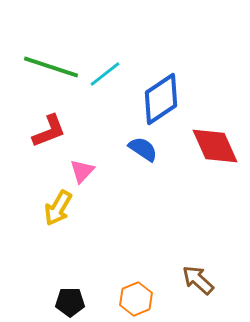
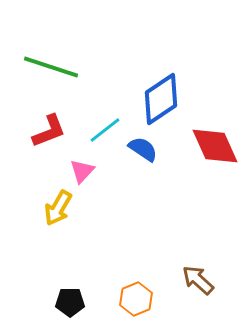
cyan line: moved 56 px down
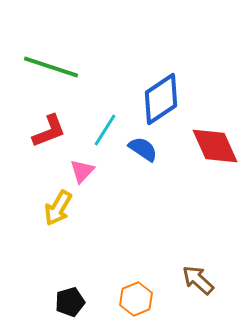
cyan line: rotated 20 degrees counterclockwise
black pentagon: rotated 16 degrees counterclockwise
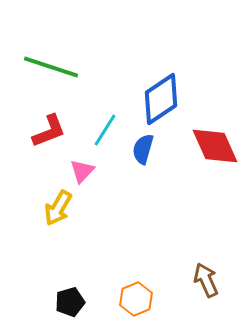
blue semicircle: rotated 108 degrees counterclockwise
brown arrow: moved 8 px right; rotated 24 degrees clockwise
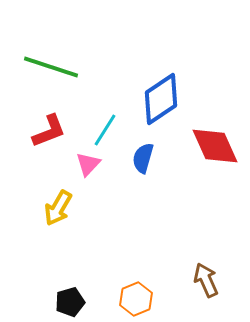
blue semicircle: moved 9 px down
pink triangle: moved 6 px right, 7 px up
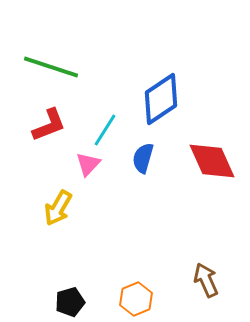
red L-shape: moved 6 px up
red diamond: moved 3 px left, 15 px down
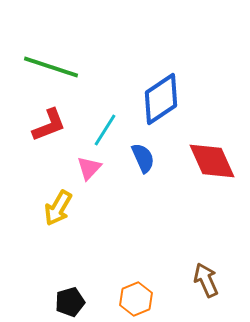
blue semicircle: rotated 140 degrees clockwise
pink triangle: moved 1 px right, 4 px down
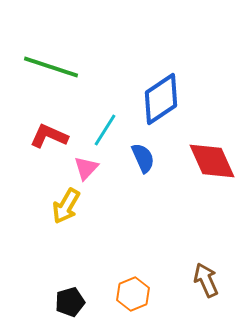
red L-shape: moved 11 px down; rotated 135 degrees counterclockwise
pink triangle: moved 3 px left
yellow arrow: moved 8 px right, 2 px up
orange hexagon: moved 3 px left, 5 px up
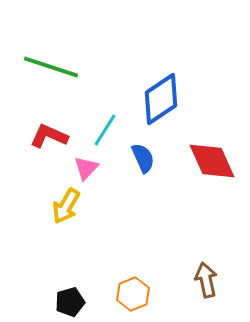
brown arrow: rotated 12 degrees clockwise
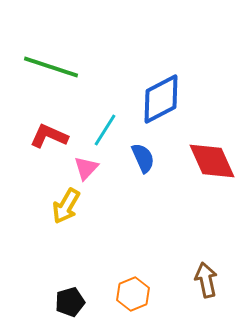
blue diamond: rotated 6 degrees clockwise
